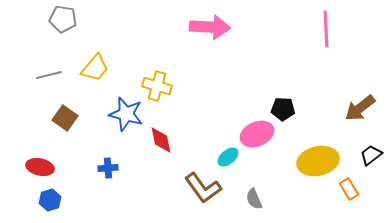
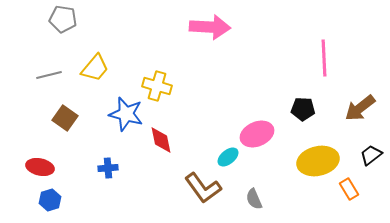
pink line: moved 2 px left, 29 px down
black pentagon: moved 20 px right
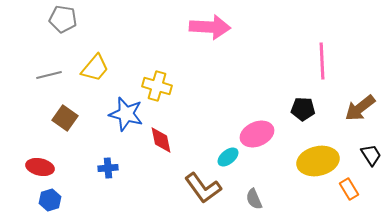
pink line: moved 2 px left, 3 px down
black trapezoid: rotated 95 degrees clockwise
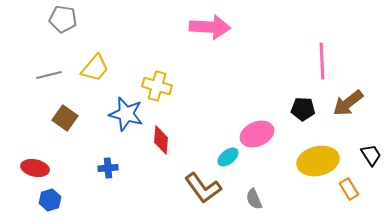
brown arrow: moved 12 px left, 5 px up
red diamond: rotated 16 degrees clockwise
red ellipse: moved 5 px left, 1 px down
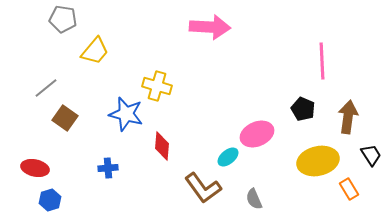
yellow trapezoid: moved 17 px up
gray line: moved 3 px left, 13 px down; rotated 25 degrees counterclockwise
brown arrow: moved 14 px down; rotated 136 degrees clockwise
black pentagon: rotated 20 degrees clockwise
red diamond: moved 1 px right, 6 px down
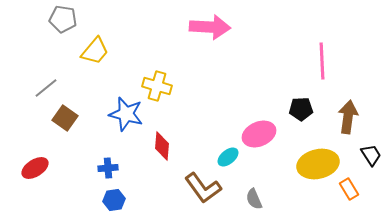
black pentagon: moved 2 px left; rotated 25 degrees counterclockwise
pink ellipse: moved 2 px right
yellow ellipse: moved 3 px down
red ellipse: rotated 44 degrees counterclockwise
blue hexagon: moved 64 px right; rotated 10 degrees clockwise
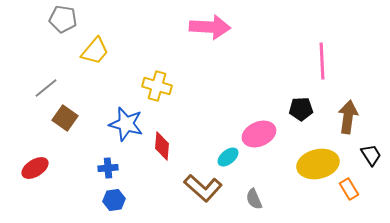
blue star: moved 10 px down
brown L-shape: rotated 12 degrees counterclockwise
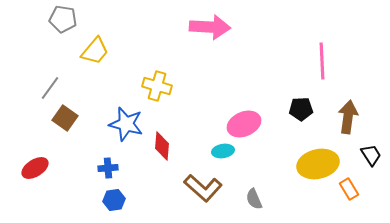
gray line: moved 4 px right; rotated 15 degrees counterclockwise
pink ellipse: moved 15 px left, 10 px up
cyan ellipse: moved 5 px left, 6 px up; rotated 30 degrees clockwise
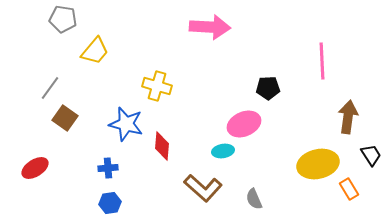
black pentagon: moved 33 px left, 21 px up
blue hexagon: moved 4 px left, 3 px down
